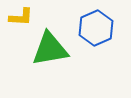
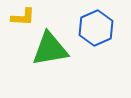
yellow L-shape: moved 2 px right
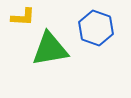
blue hexagon: rotated 16 degrees counterclockwise
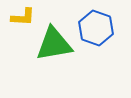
green triangle: moved 4 px right, 5 px up
